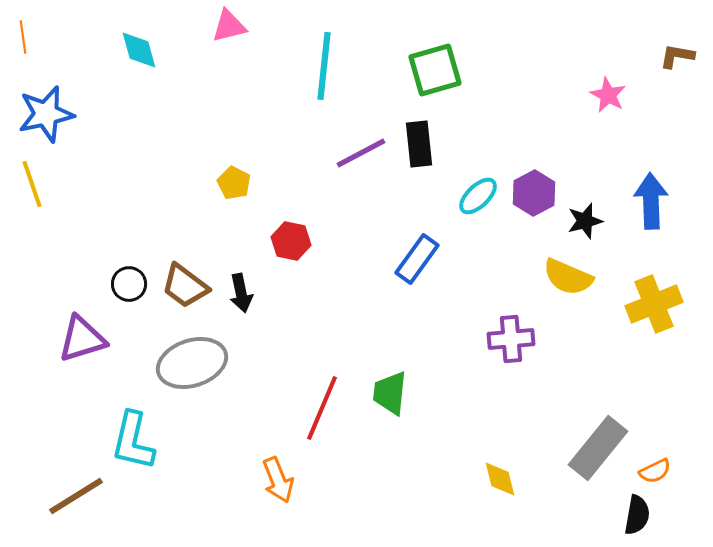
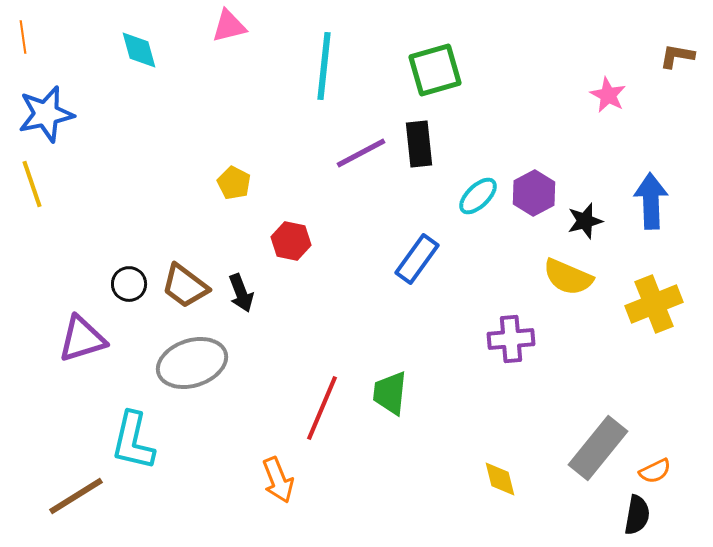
black arrow: rotated 9 degrees counterclockwise
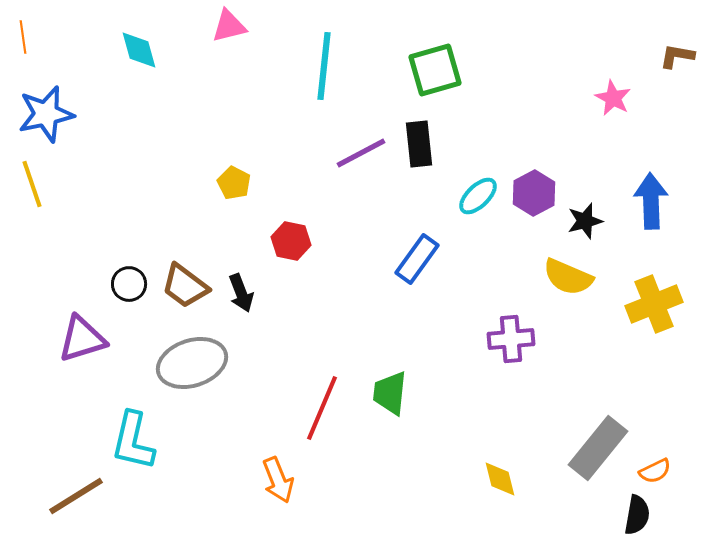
pink star: moved 5 px right, 3 px down
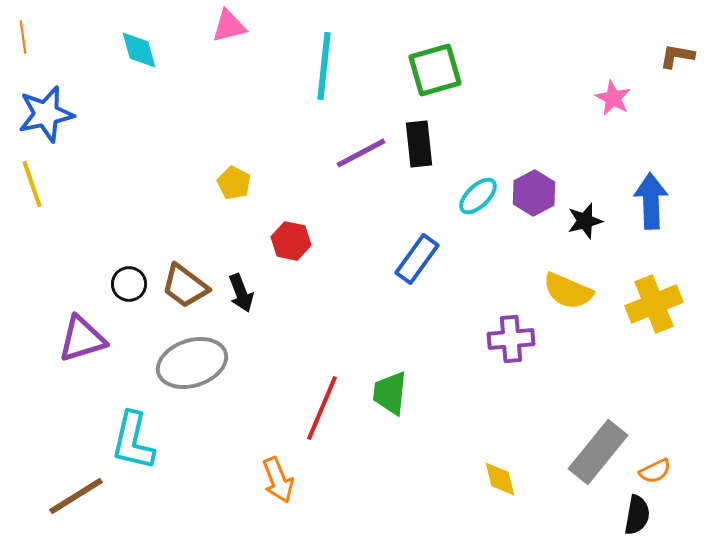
yellow semicircle: moved 14 px down
gray rectangle: moved 4 px down
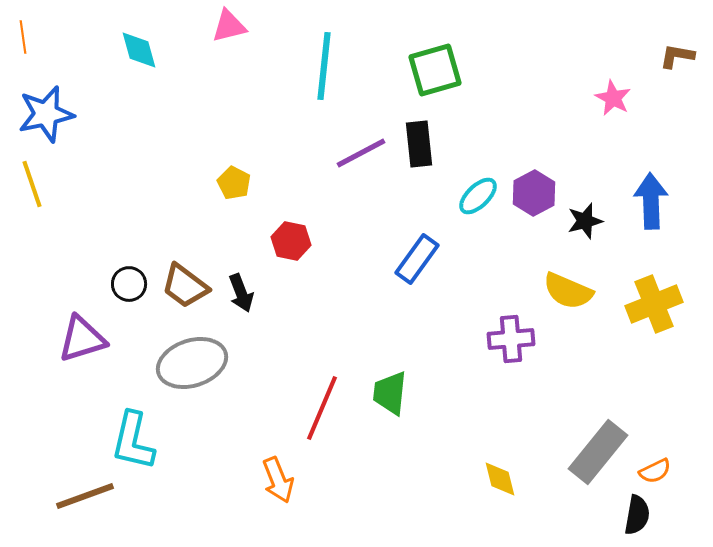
brown line: moved 9 px right; rotated 12 degrees clockwise
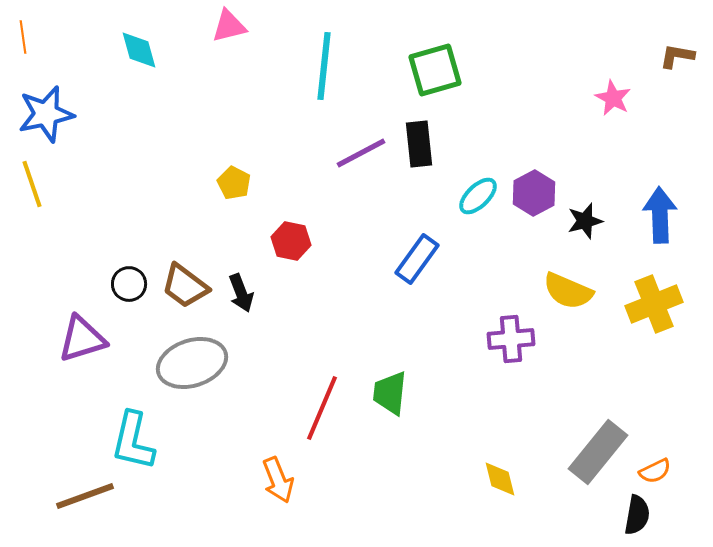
blue arrow: moved 9 px right, 14 px down
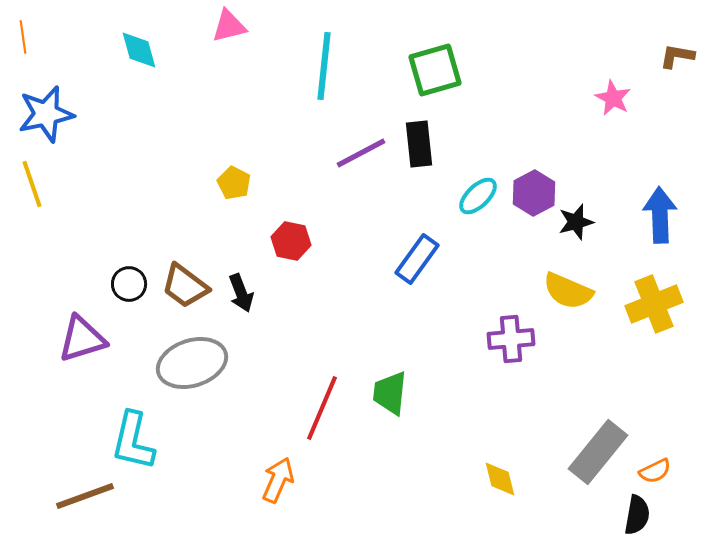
black star: moved 9 px left, 1 px down
orange arrow: rotated 135 degrees counterclockwise
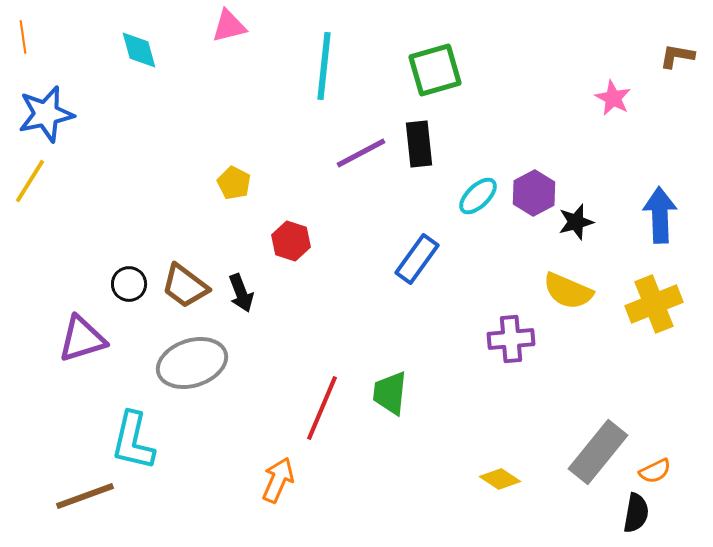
yellow line: moved 2 px left, 3 px up; rotated 51 degrees clockwise
red hexagon: rotated 6 degrees clockwise
yellow diamond: rotated 42 degrees counterclockwise
black semicircle: moved 1 px left, 2 px up
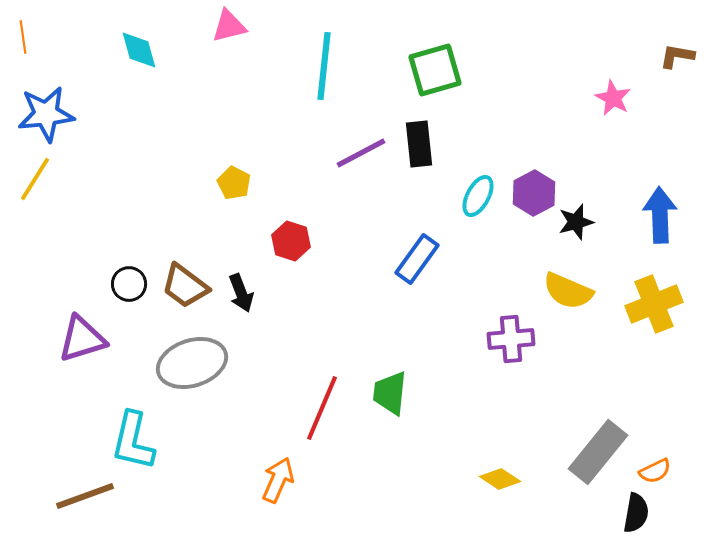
blue star: rotated 6 degrees clockwise
yellow line: moved 5 px right, 2 px up
cyan ellipse: rotated 18 degrees counterclockwise
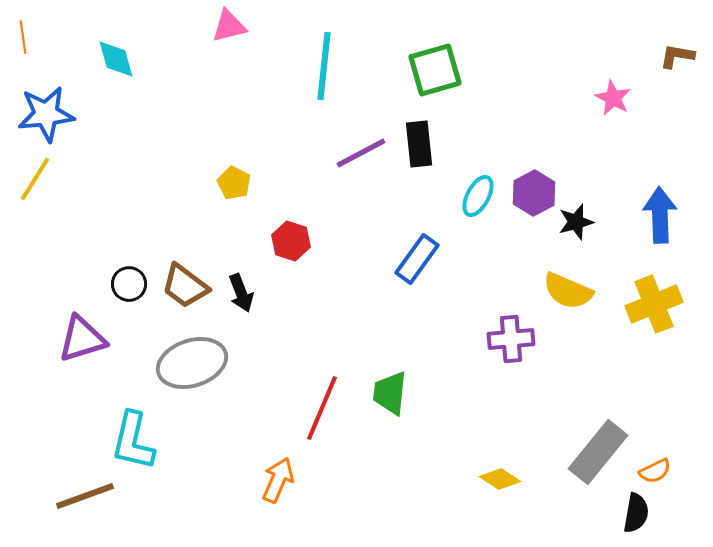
cyan diamond: moved 23 px left, 9 px down
